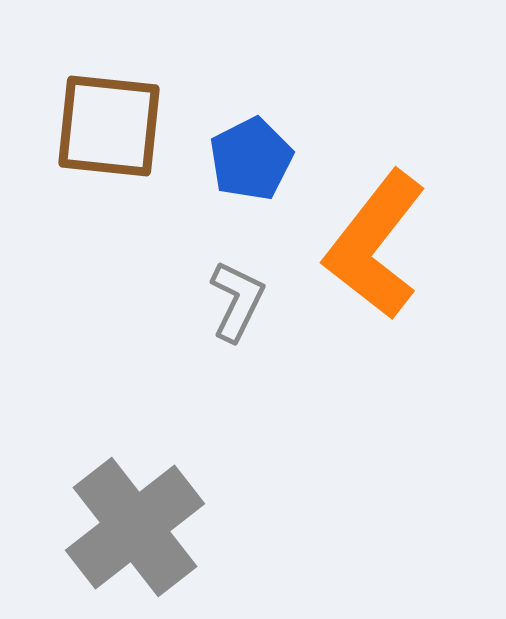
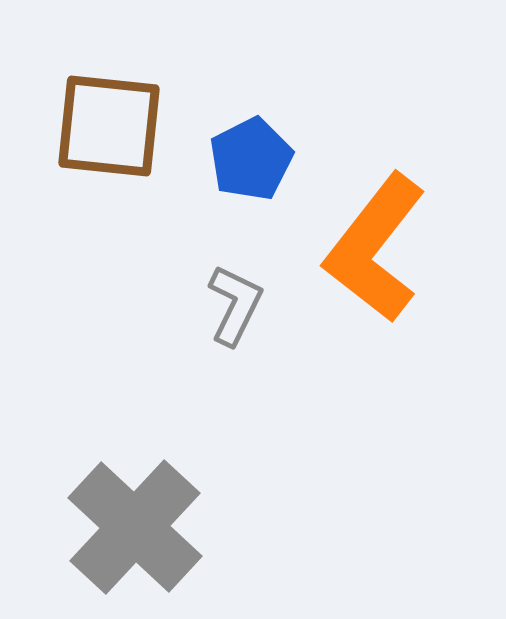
orange L-shape: moved 3 px down
gray L-shape: moved 2 px left, 4 px down
gray cross: rotated 9 degrees counterclockwise
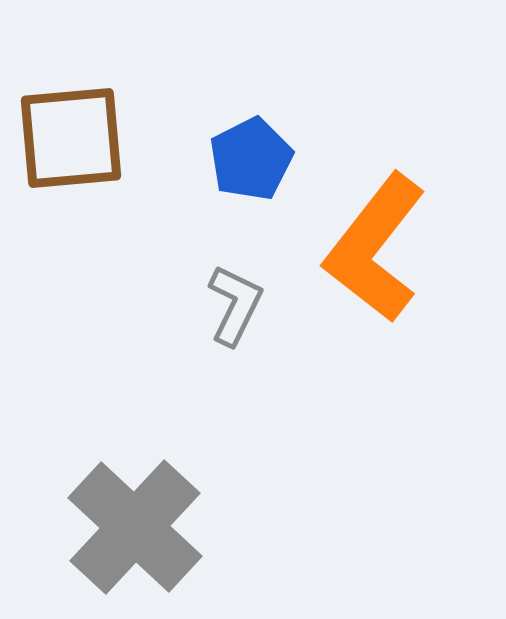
brown square: moved 38 px left, 12 px down; rotated 11 degrees counterclockwise
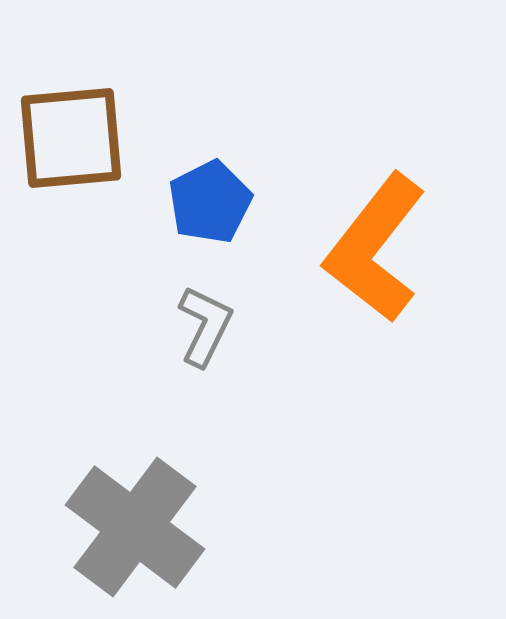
blue pentagon: moved 41 px left, 43 px down
gray L-shape: moved 30 px left, 21 px down
gray cross: rotated 6 degrees counterclockwise
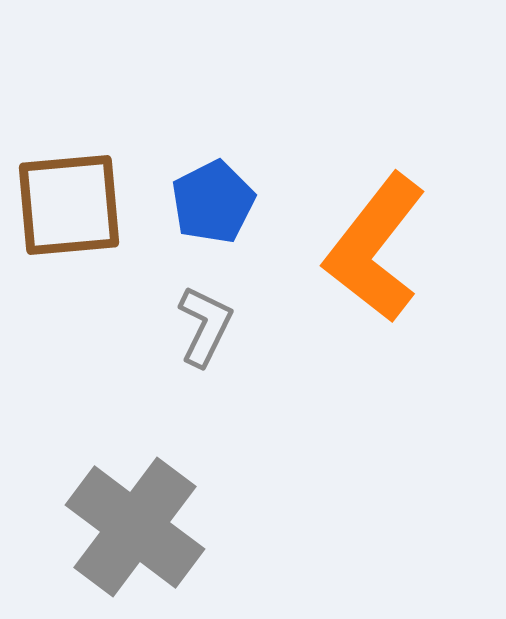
brown square: moved 2 px left, 67 px down
blue pentagon: moved 3 px right
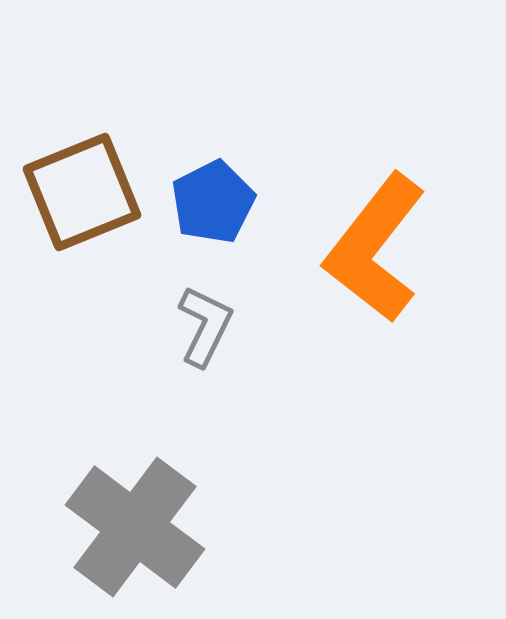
brown square: moved 13 px right, 13 px up; rotated 17 degrees counterclockwise
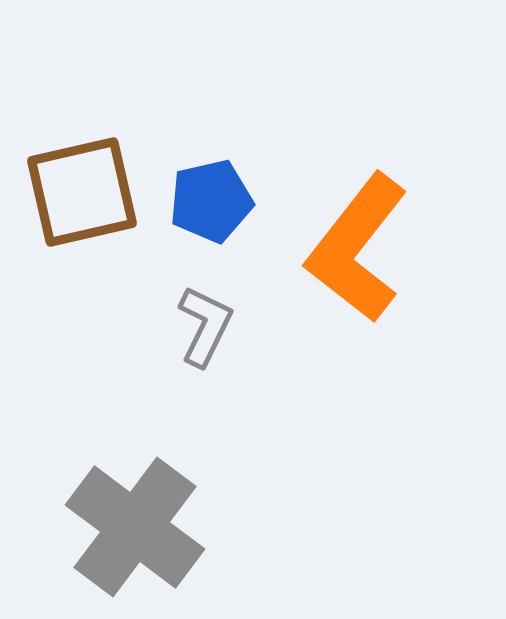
brown square: rotated 9 degrees clockwise
blue pentagon: moved 2 px left, 1 px up; rotated 14 degrees clockwise
orange L-shape: moved 18 px left
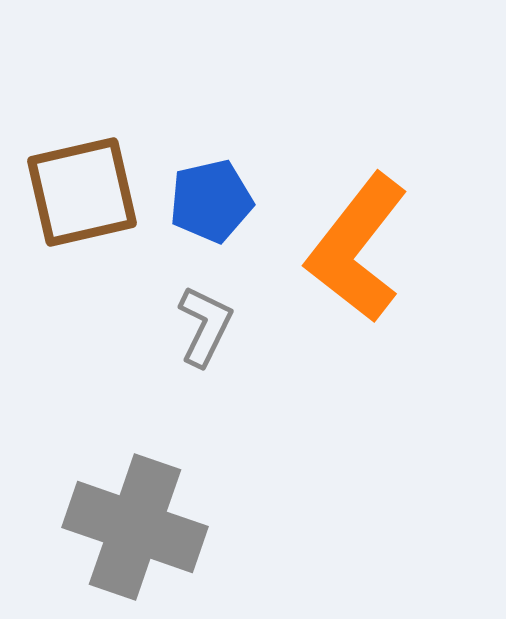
gray cross: rotated 18 degrees counterclockwise
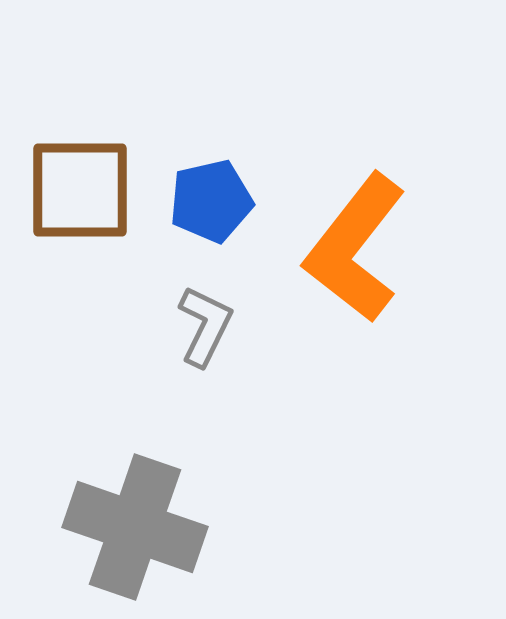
brown square: moved 2 px left, 2 px up; rotated 13 degrees clockwise
orange L-shape: moved 2 px left
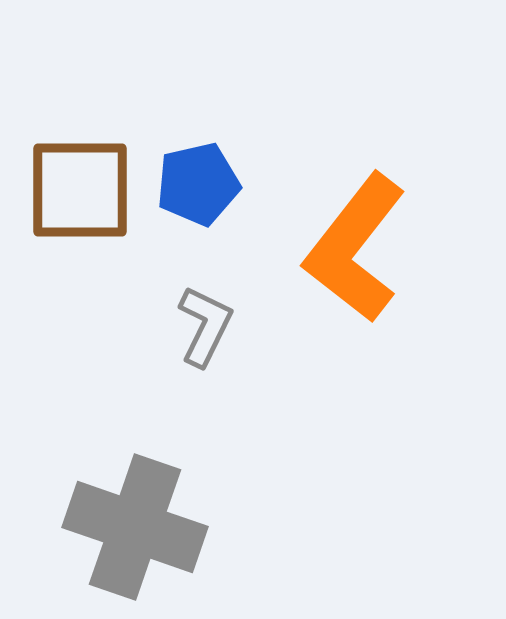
blue pentagon: moved 13 px left, 17 px up
